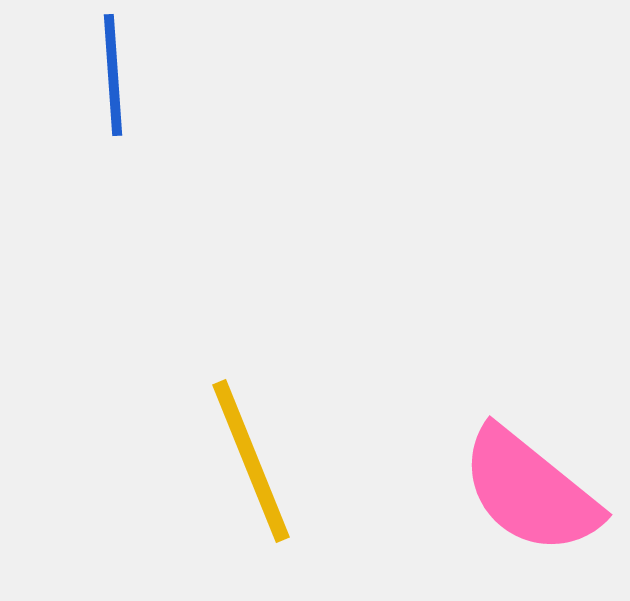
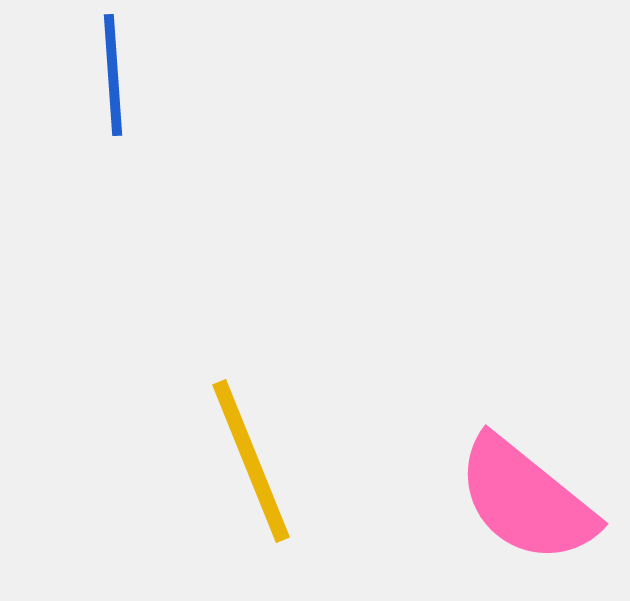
pink semicircle: moved 4 px left, 9 px down
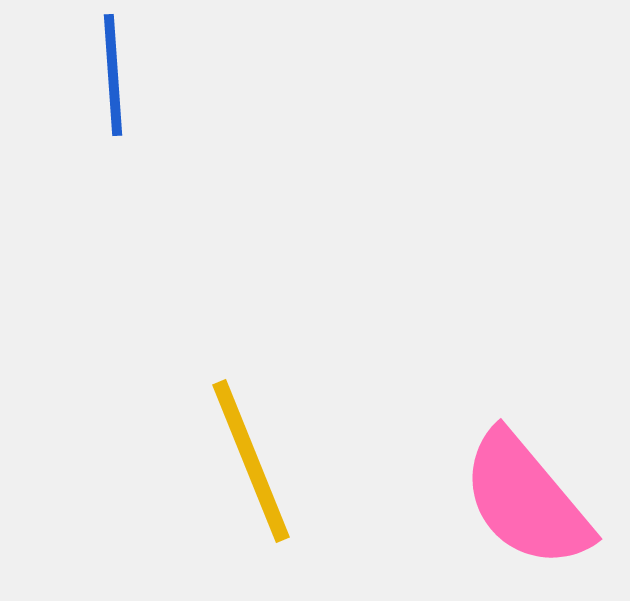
pink semicircle: rotated 11 degrees clockwise
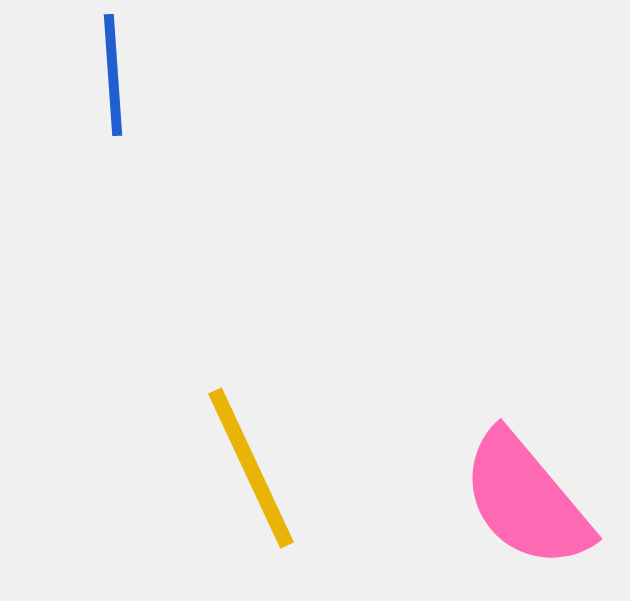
yellow line: moved 7 px down; rotated 3 degrees counterclockwise
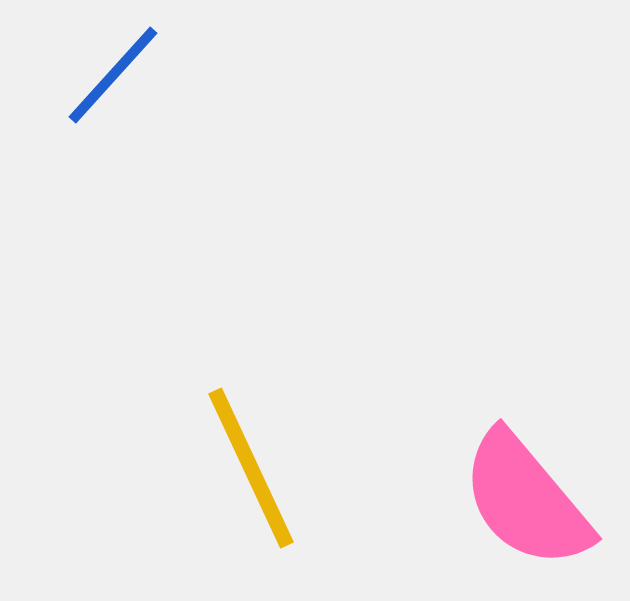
blue line: rotated 46 degrees clockwise
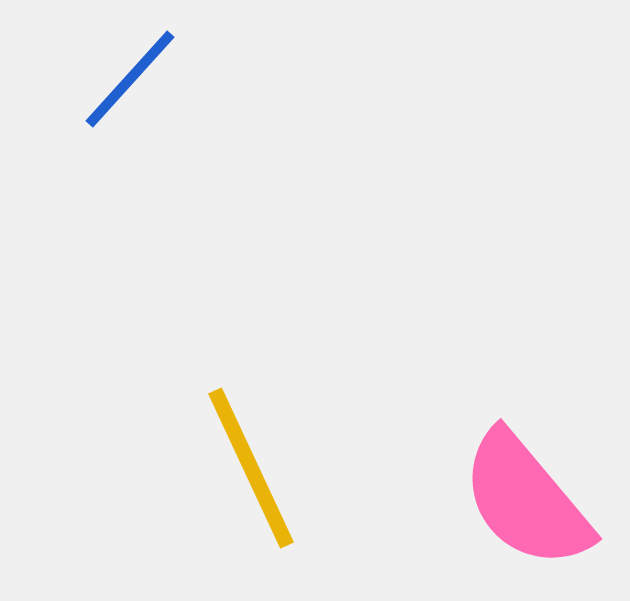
blue line: moved 17 px right, 4 px down
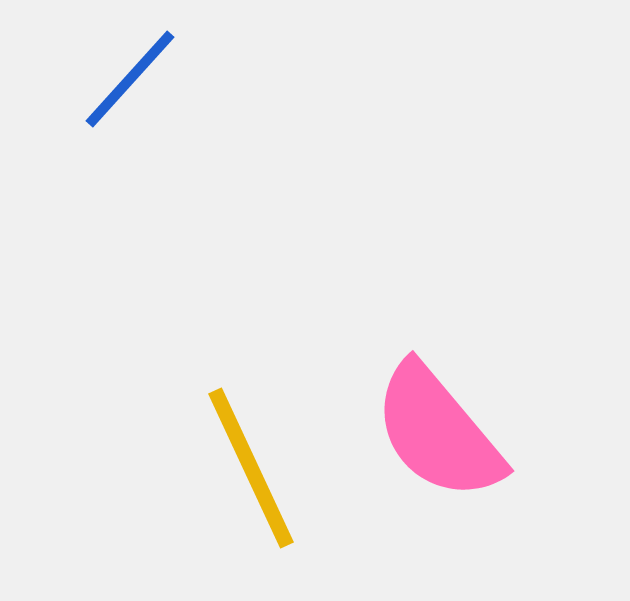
pink semicircle: moved 88 px left, 68 px up
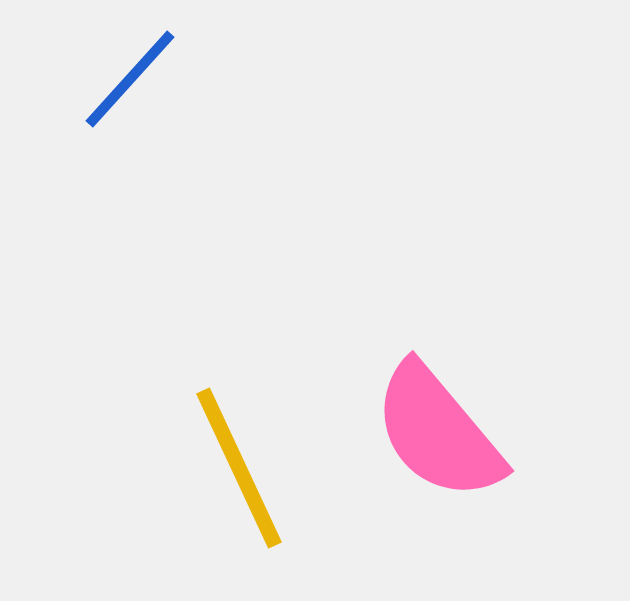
yellow line: moved 12 px left
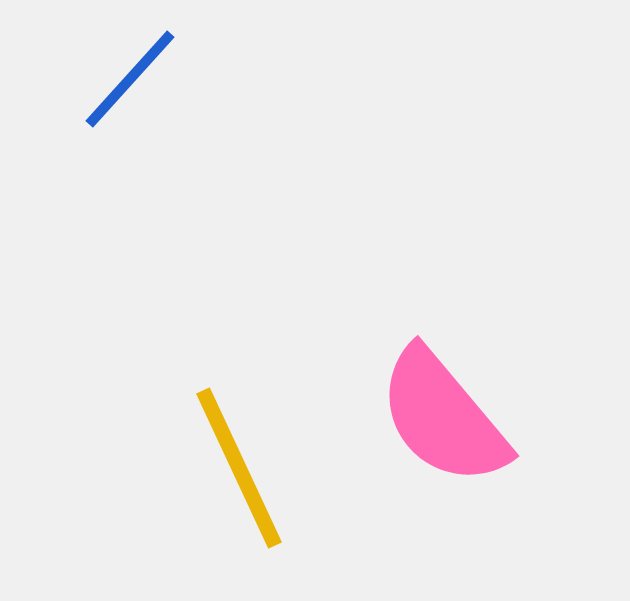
pink semicircle: moved 5 px right, 15 px up
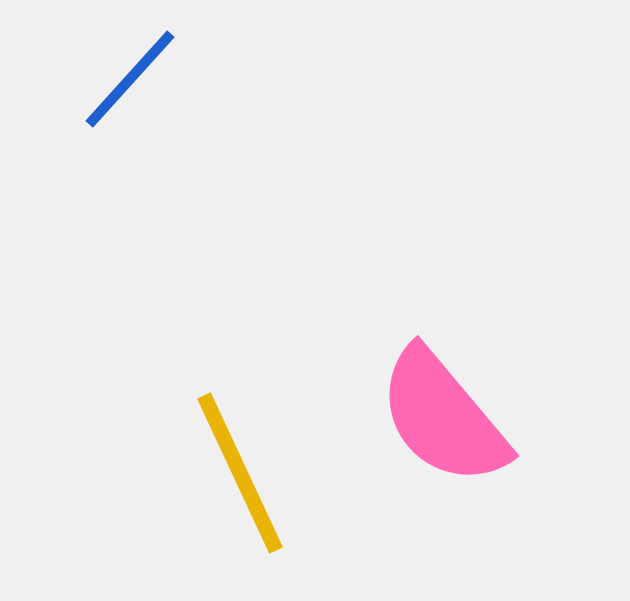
yellow line: moved 1 px right, 5 px down
